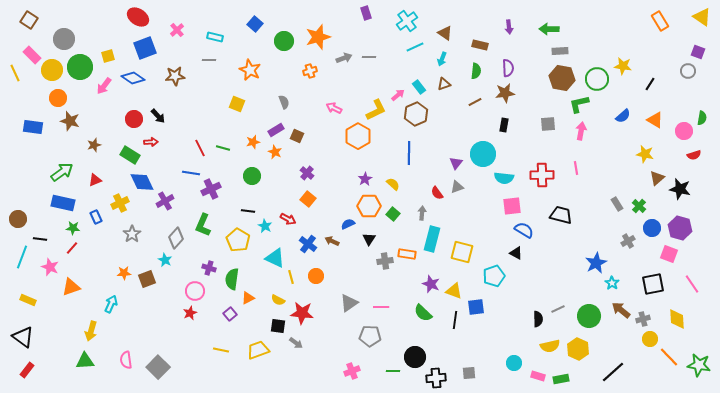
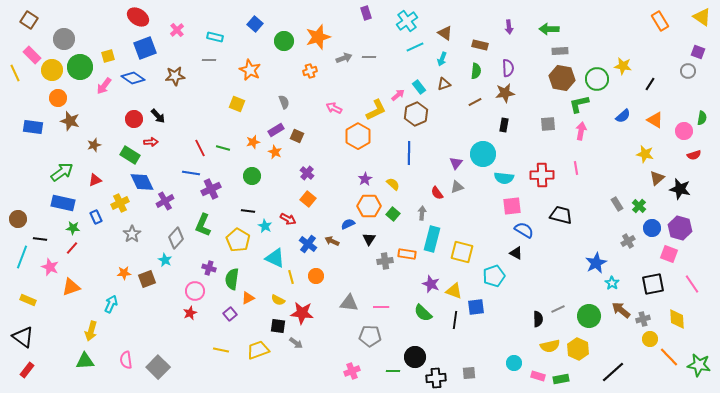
gray triangle at (349, 303): rotated 42 degrees clockwise
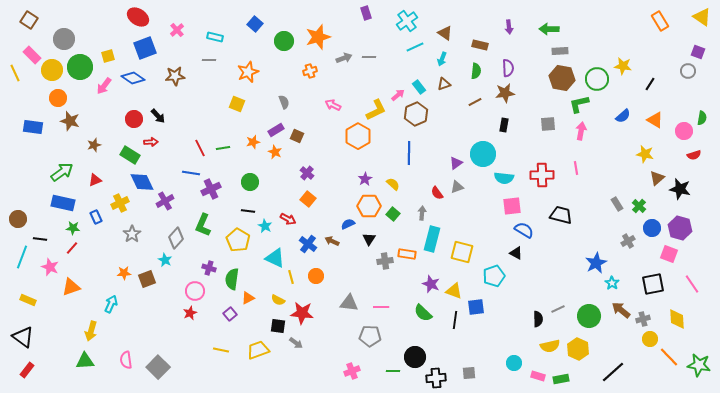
orange star at (250, 70): moved 2 px left, 2 px down; rotated 25 degrees clockwise
pink arrow at (334, 108): moved 1 px left, 3 px up
green line at (223, 148): rotated 24 degrees counterclockwise
purple triangle at (456, 163): rotated 16 degrees clockwise
green circle at (252, 176): moved 2 px left, 6 px down
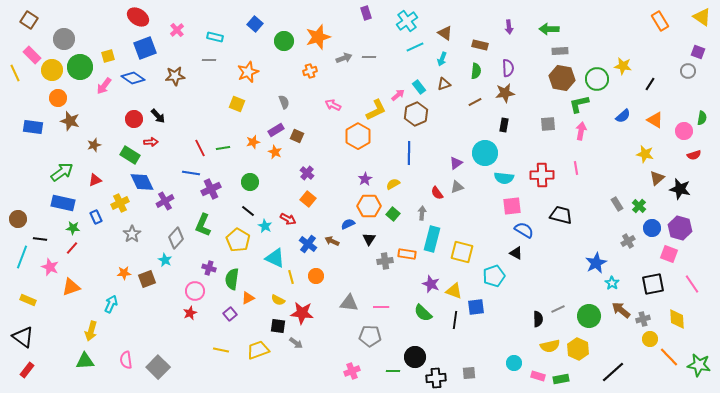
cyan circle at (483, 154): moved 2 px right, 1 px up
yellow semicircle at (393, 184): rotated 72 degrees counterclockwise
black line at (248, 211): rotated 32 degrees clockwise
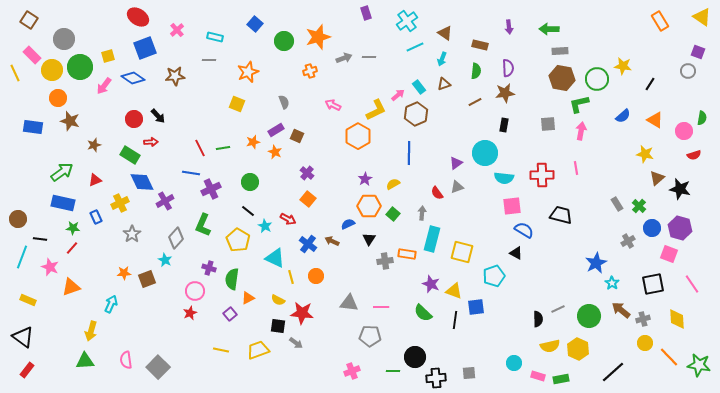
yellow circle at (650, 339): moved 5 px left, 4 px down
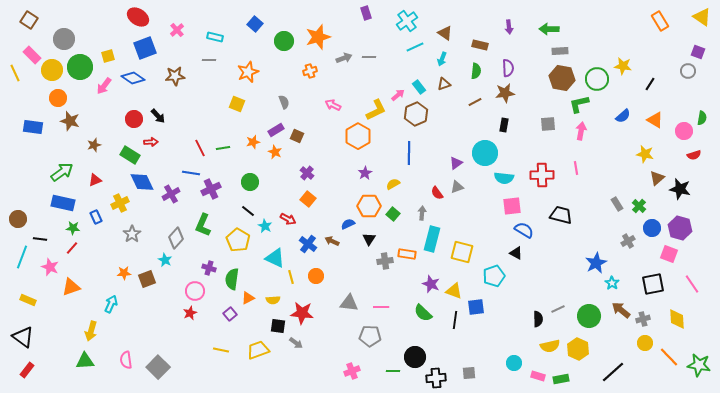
purple star at (365, 179): moved 6 px up
purple cross at (165, 201): moved 6 px right, 7 px up
yellow semicircle at (278, 300): moved 5 px left; rotated 32 degrees counterclockwise
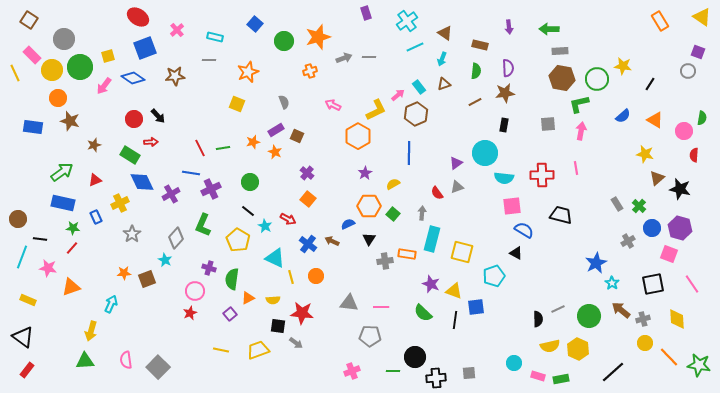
red semicircle at (694, 155): rotated 112 degrees clockwise
pink star at (50, 267): moved 2 px left, 1 px down; rotated 12 degrees counterclockwise
